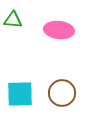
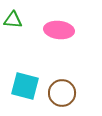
cyan square: moved 5 px right, 8 px up; rotated 16 degrees clockwise
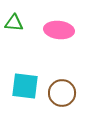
green triangle: moved 1 px right, 3 px down
cyan square: rotated 8 degrees counterclockwise
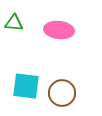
cyan square: moved 1 px right
